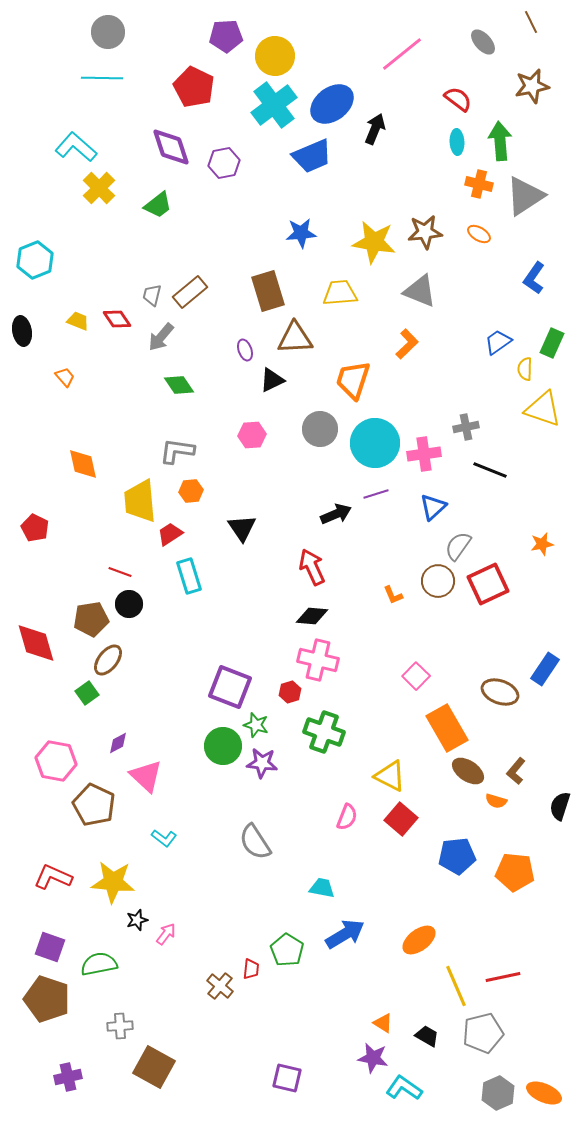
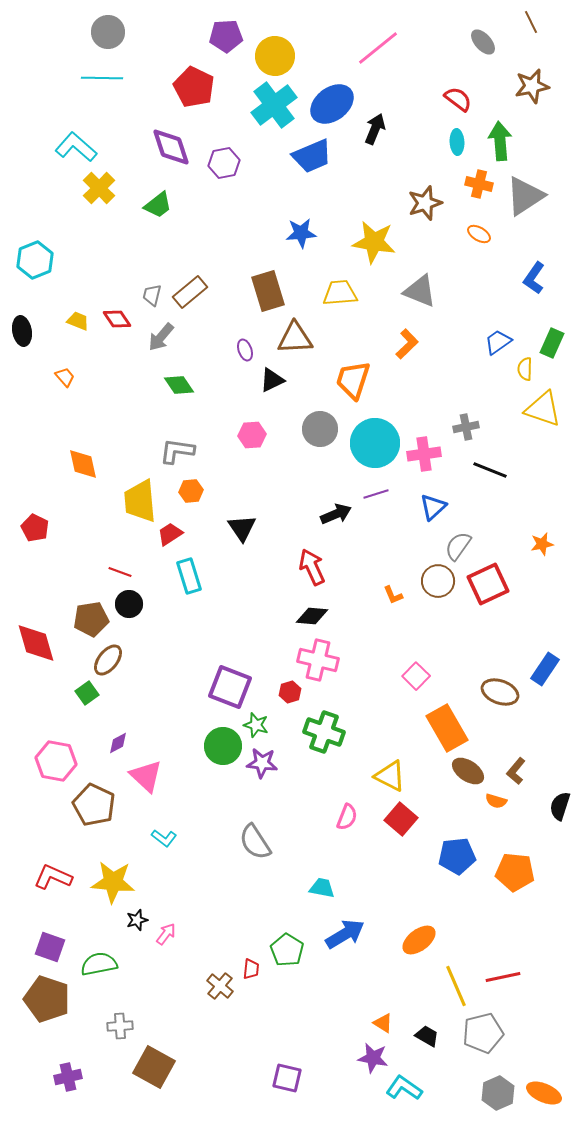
pink line at (402, 54): moved 24 px left, 6 px up
brown star at (425, 232): moved 29 px up; rotated 12 degrees counterclockwise
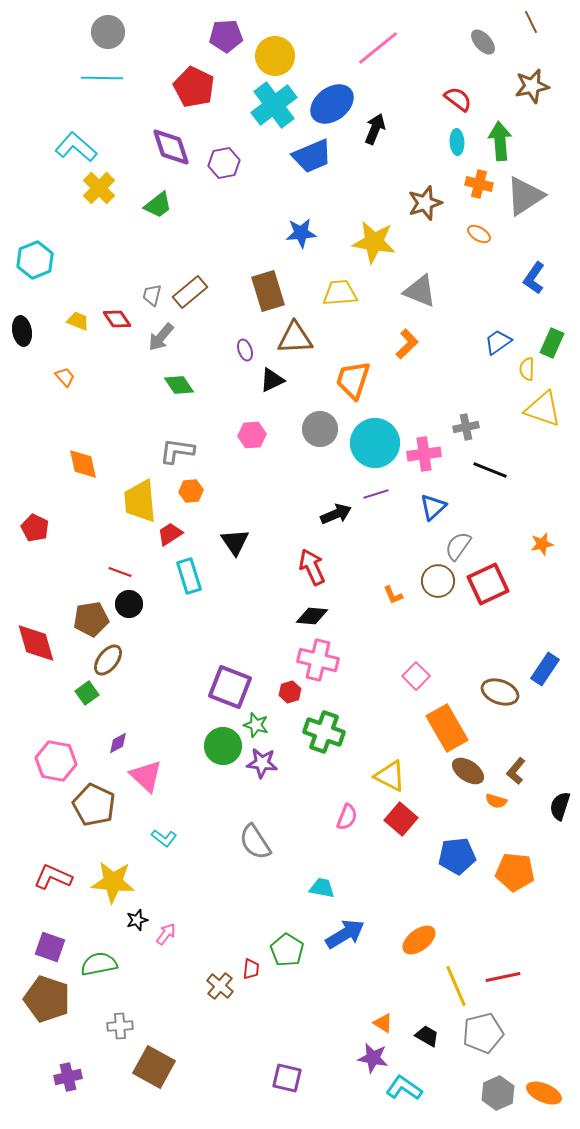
yellow semicircle at (525, 369): moved 2 px right
black triangle at (242, 528): moved 7 px left, 14 px down
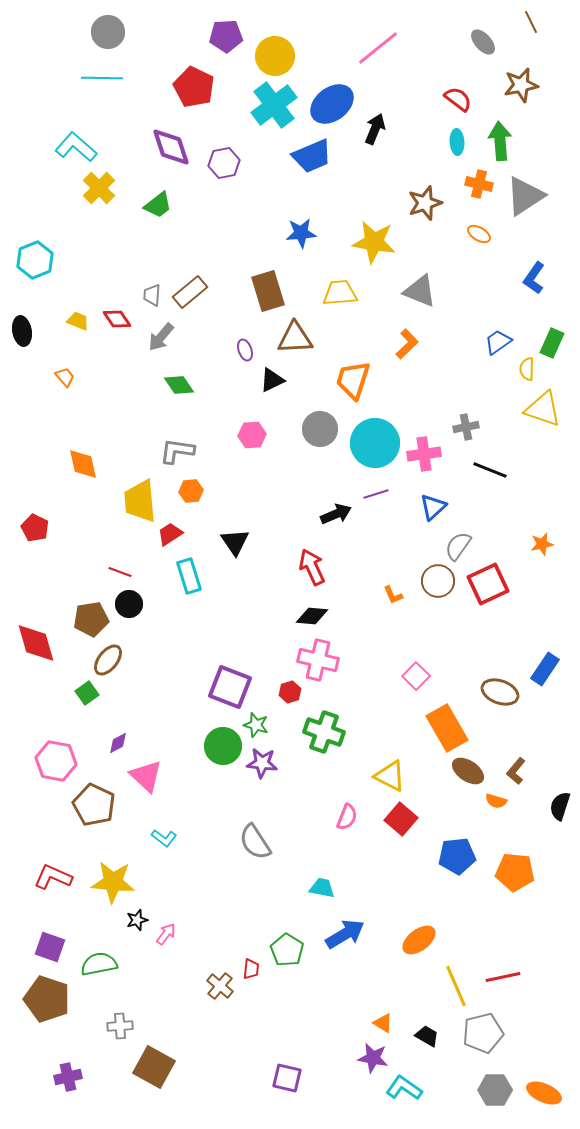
brown star at (532, 86): moved 11 px left, 1 px up
gray trapezoid at (152, 295): rotated 10 degrees counterclockwise
gray hexagon at (498, 1093): moved 3 px left, 3 px up; rotated 24 degrees clockwise
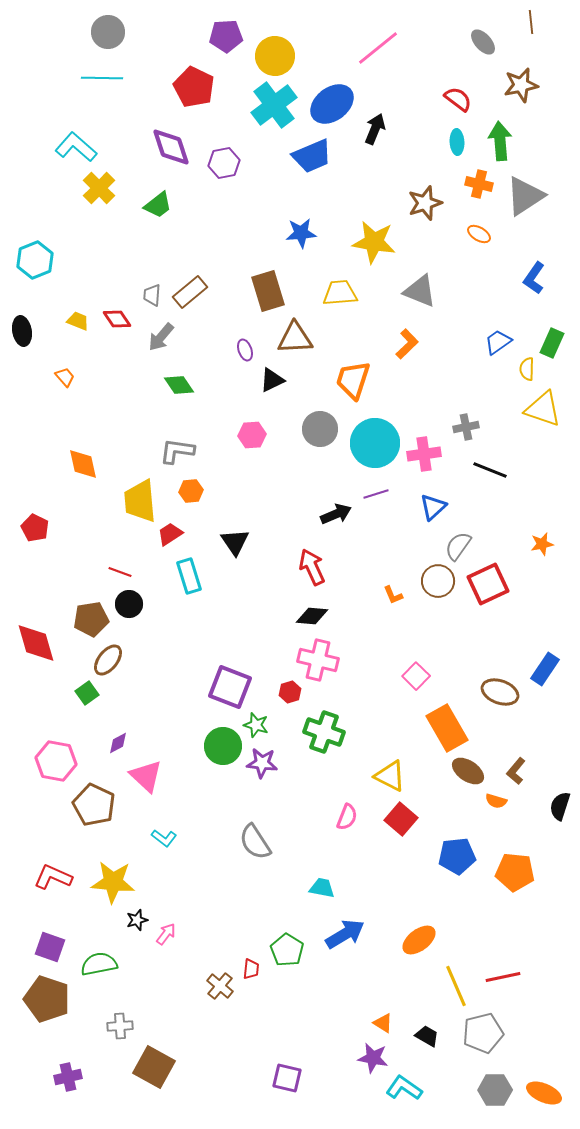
brown line at (531, 22): rotated 20 degrees clockwise
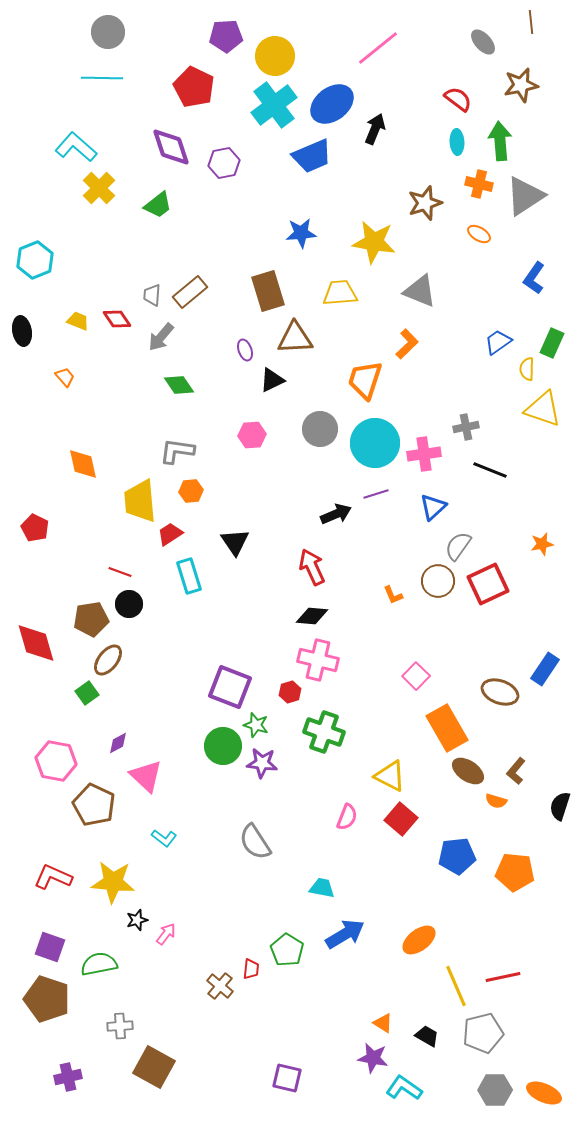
orange trapezoid at (353, 380): moved 12 px right
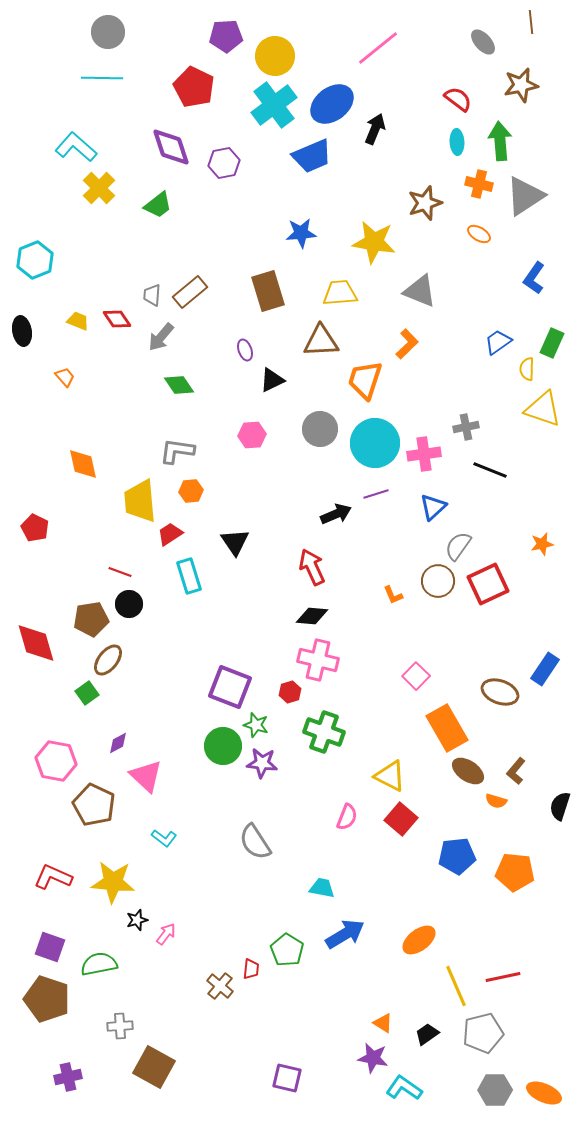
brown triangle at (295, 338): moved 26 px right, 3 px down
black trapezoid at (427, 1036): moved 2 px up; rotated 65 degrees counterclockwise
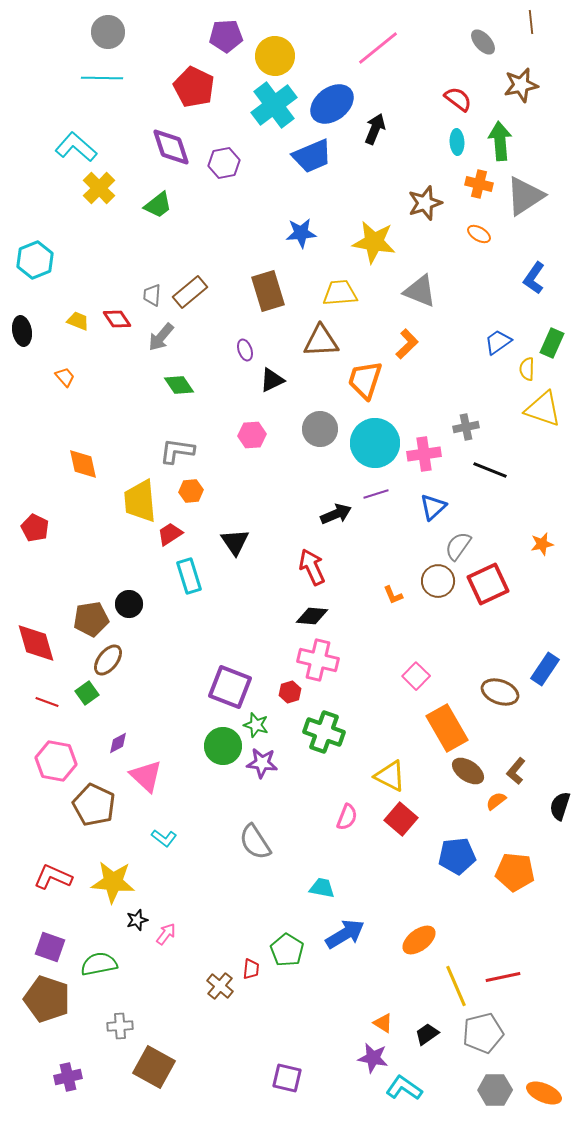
red line at (120, 572): moved 73 px left, 130 px down
orange semicircle at (496, 801): rotated 125 degrees clockwise
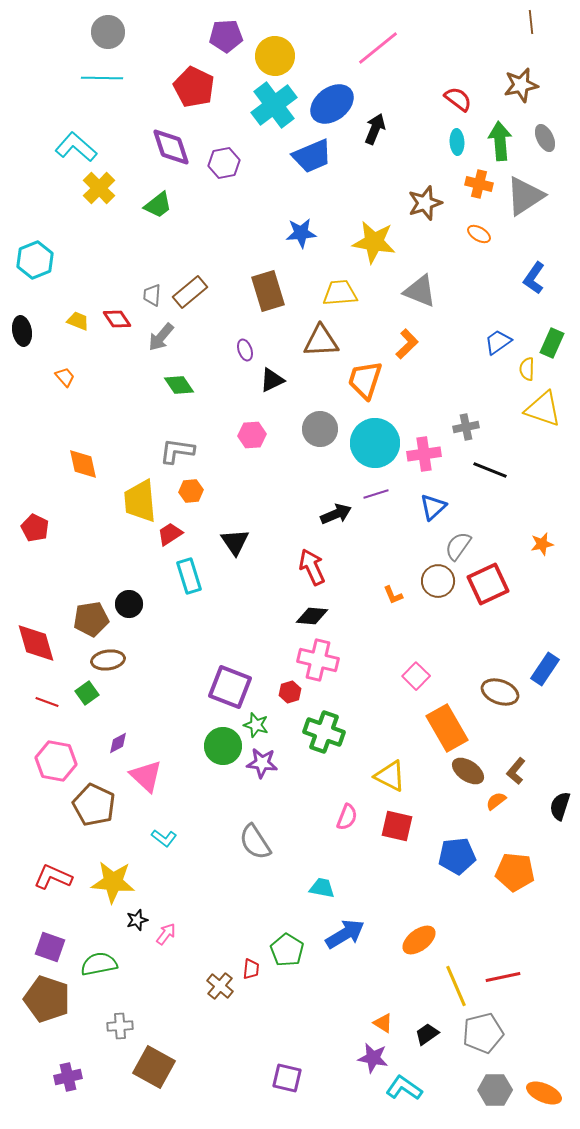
gray ellipse at (483, 42): moved 62 px right, 96 px down; rotated 16 degrees clockwise
brown ellipse at (108, 660): rotated 44 degrees clockwise
red square at (401, 819): moved 4 px left, 7 px down; rotated 28 degrees counterclockwise
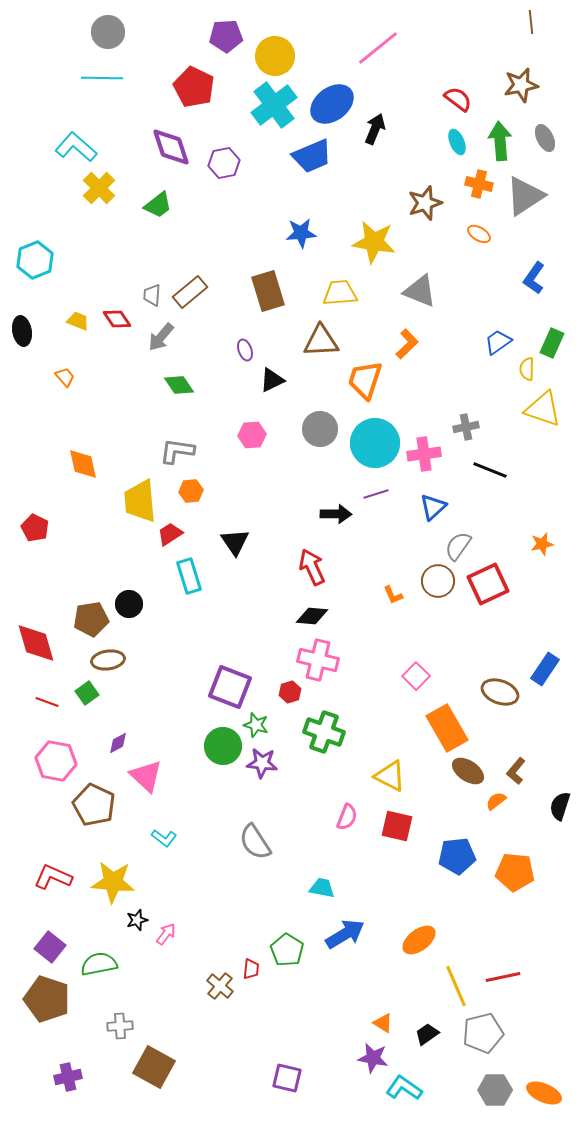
cyan ellipse at (457, 142): rotated 20 degrees counterclockwise
black arrow at (336, 514): rotated 24 degrees clockwise
purple square at (50, 947): rotated 20 degrees clockwise
